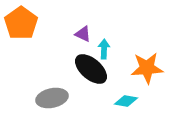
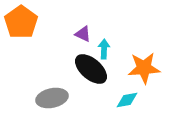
orange pentagon: moved 1 px up
orange star: moved 3 px left
cyan diamond: moved 1 px right, 1 px up; rotated 20 degrees counterclockwise
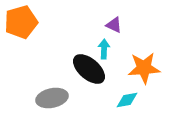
orange pentagon: rotated 20 degrees clockwise
purple triangle: moved 31 px right, 9 px up
black ellipse: moved 2 px left
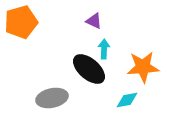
purple triangle: moved 20 px left, 4 px up
orange star: moved 1 px left, 1 px up
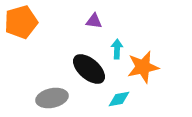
purple triangle: rotated 18 degrees counterclockwise
cyan arrow: moved 13 px right
orange star: rotated 8 degrees counterclockwise
cyan diamond: moved 8 px left, 1 px up
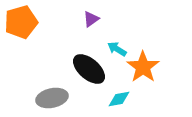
purple triangle: moved 3 px left, 2 px up; rotated 42 degrees counterclockwise
cyan arrow: rotated 60 degrees counterclockwise
orange star: rotated 24 degrees counterclockwise
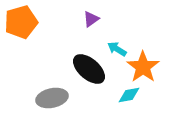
cyan diamond: moved 10 px right, 4 px up
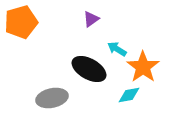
black ellipse: rotated 12 degrees counterclockwise
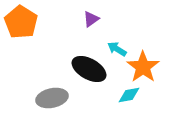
orange pentagon: rotated 24 degrees counterclockwise
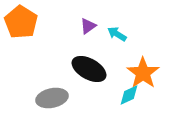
purple triangle: moved 3 px left, 7 px down
cyan arrow: moved 15 px up
orange star: moved 6 px down
cyan diamond: rotated 15 degrees counterclockwise
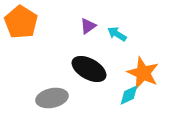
orange star: rotated 12 degrees counterclockwise
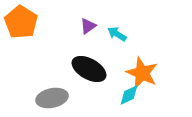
orange star: moved 1 px left
